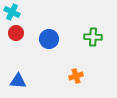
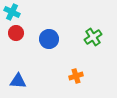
green cross: rotated 36 degrees counterclockwise
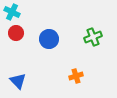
green cross: rotated 12 degrees clockwise
blue triangle: rotated 42 degrees clockwise
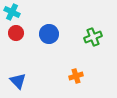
blue circle: moved 5 px up
